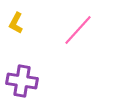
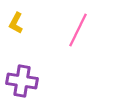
pink line: rotated 16 degrees counterclockwise
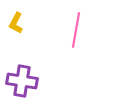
pink line: moved 2 px left; rotated 16 degrees counterclockwise
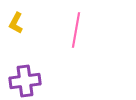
purple cross: moved 3 px right; rotated 16 degrees counterclockwise
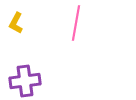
pink line: moved 7 px up
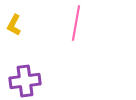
yellow L-shape: moved 2 px left, 2 px down
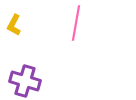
purple cross: rotated 24 degrees clockwise
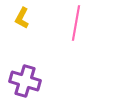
yellow L-shape: moved 8 px right, 7 px up
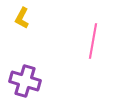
pink line: moved 17 px right, 18 px down
